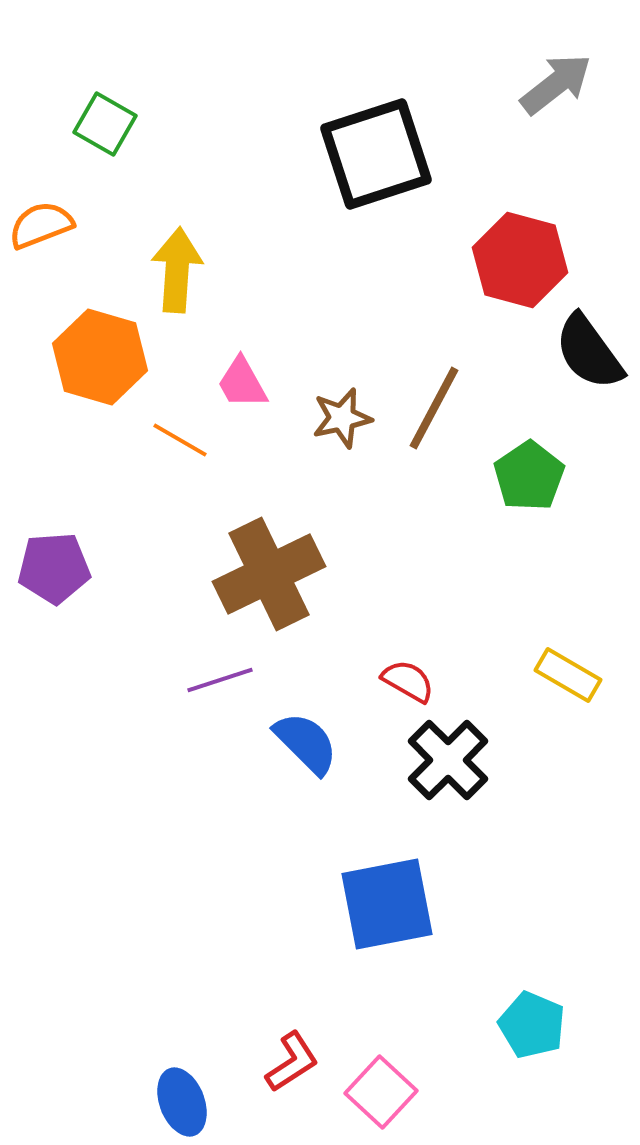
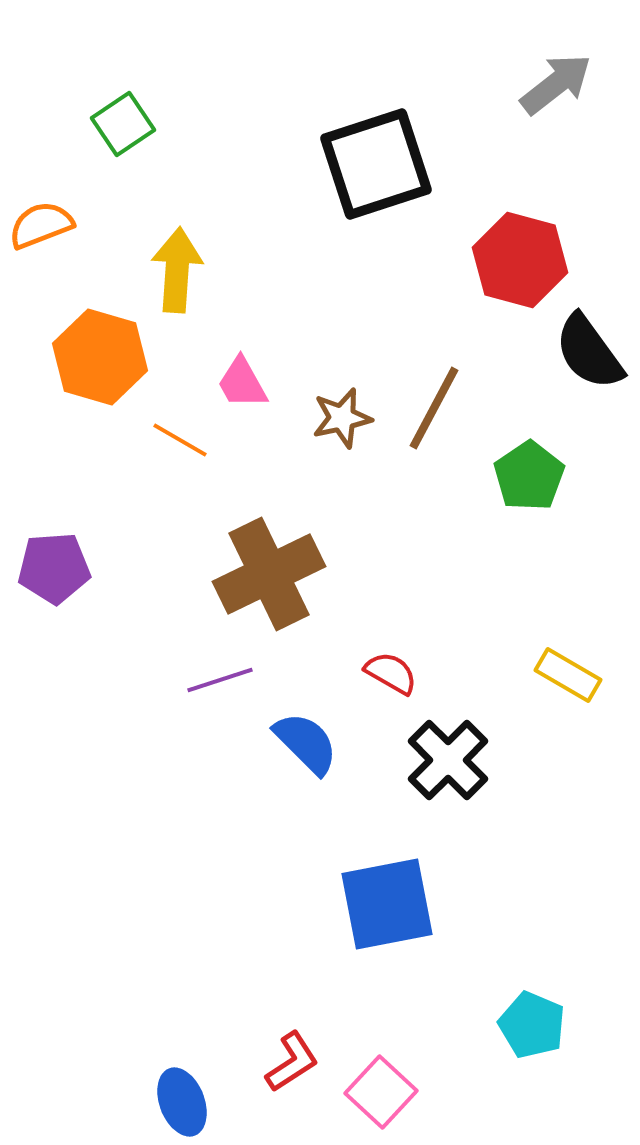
green square: moved 18 px right; rotated 26 degrees clockwise
black square: moved 10 px down
red semicircle: moved 17 px left, 8 px up
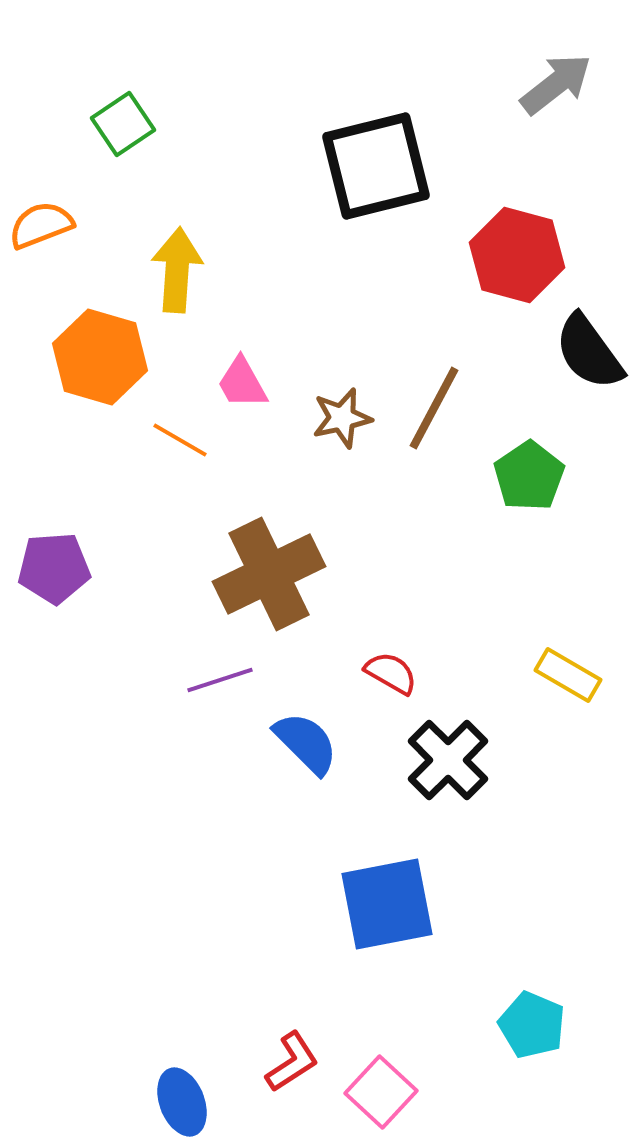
black square: moved 2 px down; rotated 4 degrees clockwise
red hexagon: moved 3 px left, 5 px up
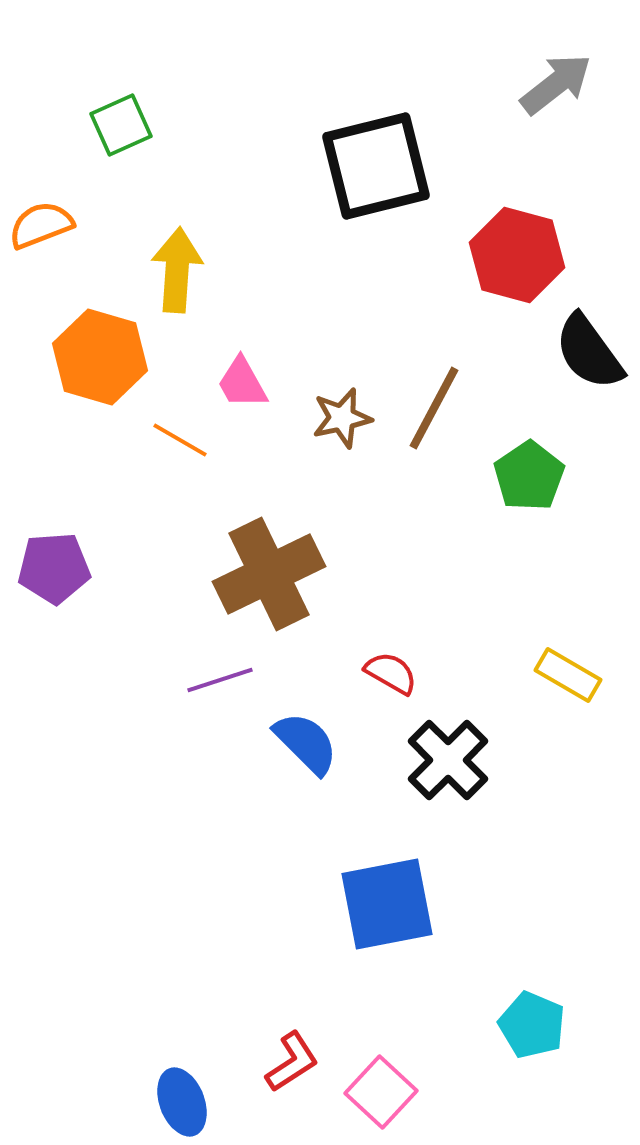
green square: moved 2 px left, 1 px down; rotated 10 degrees clockwise
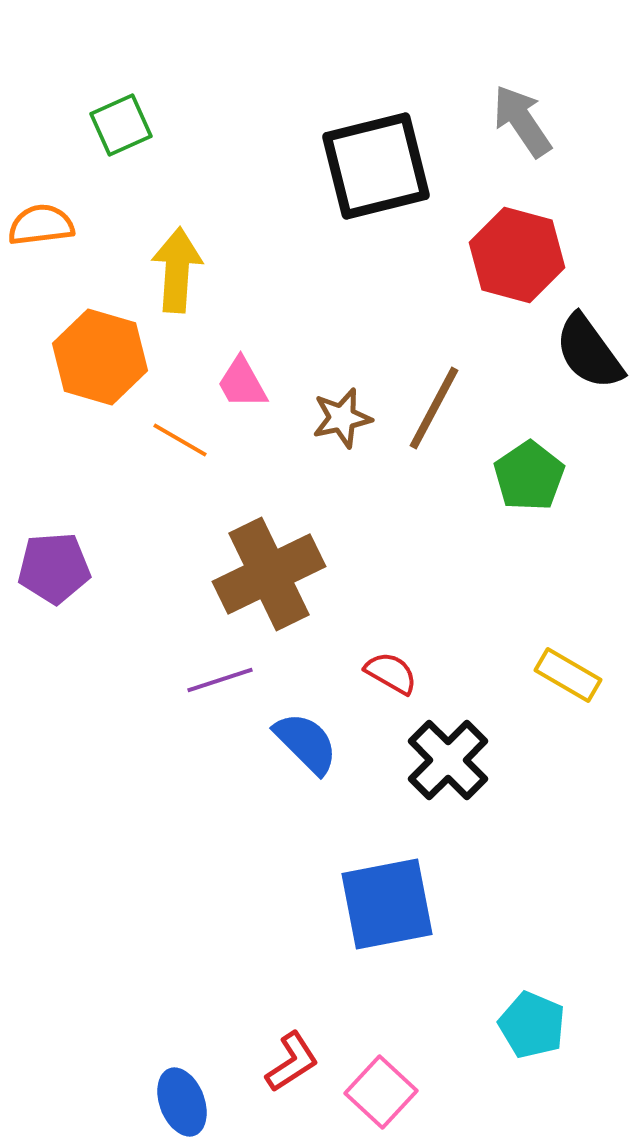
gray arrow: moved 34 px left, 37 px down; rotated 86 degrees counterclockwise
orange semicircle: rotated 14 degrees clockwise
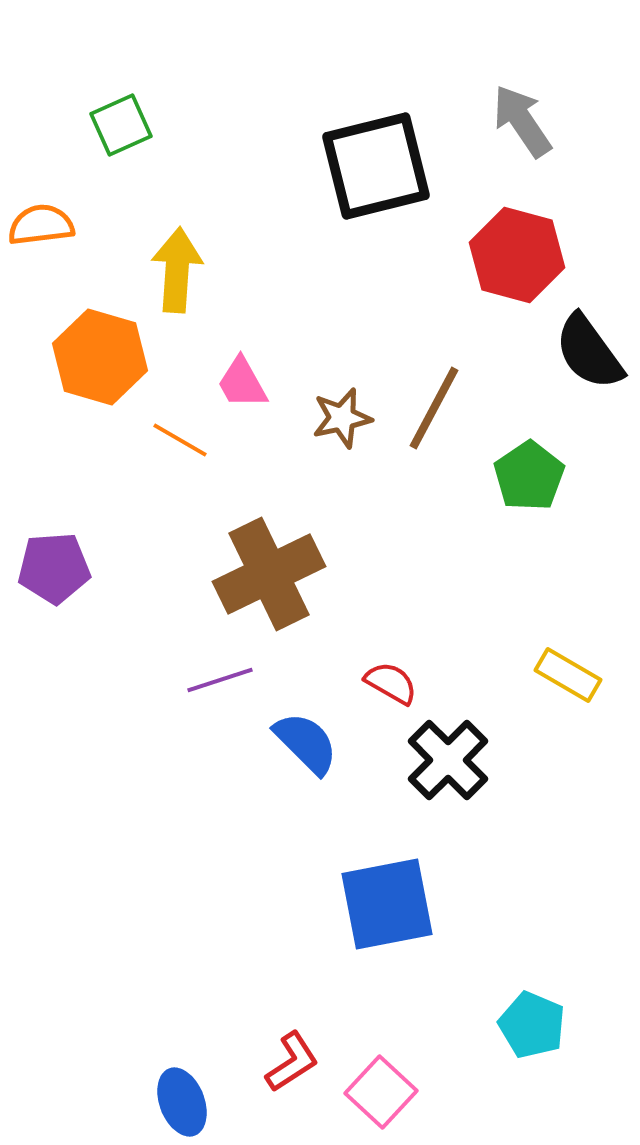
red semicircle: moved 10 px down
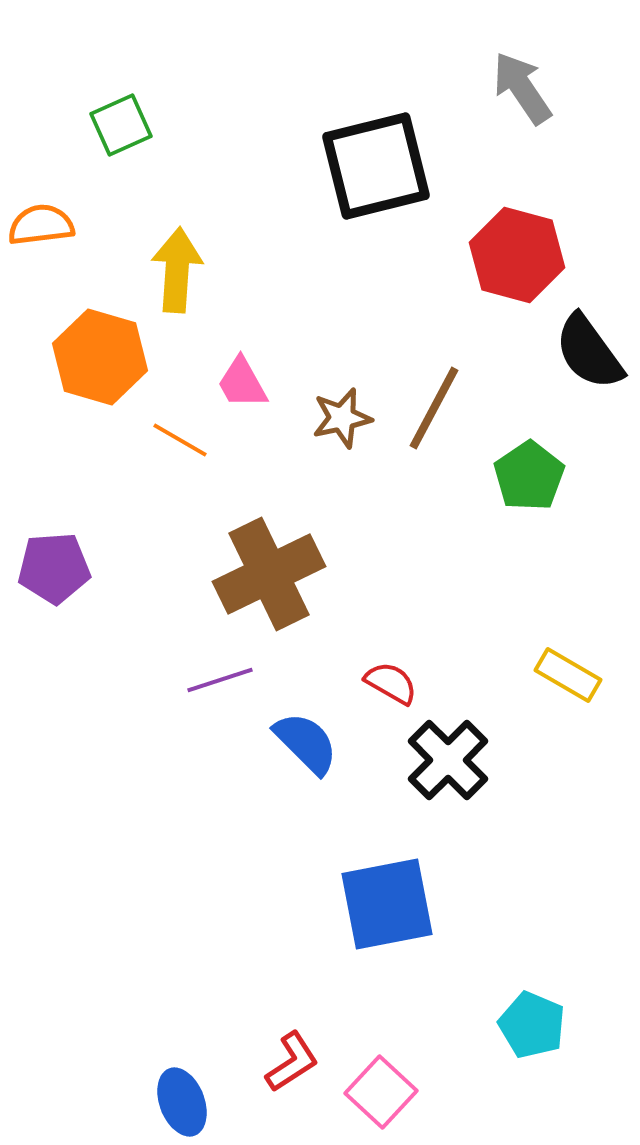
gray arrow: moved 33 px up
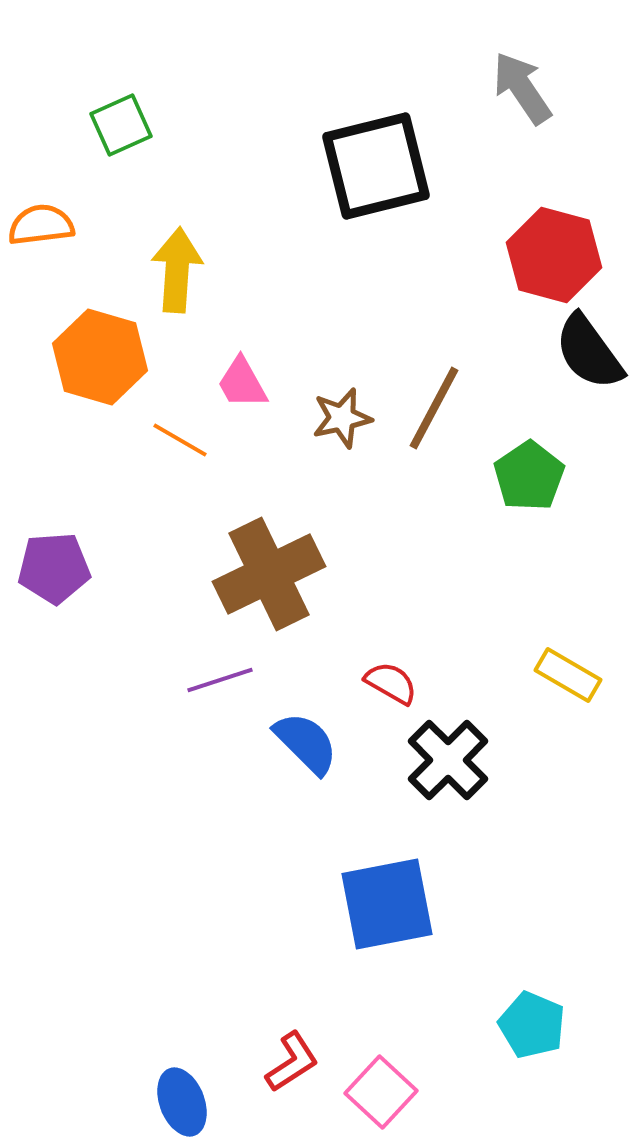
red hexagon: moved 37 px right
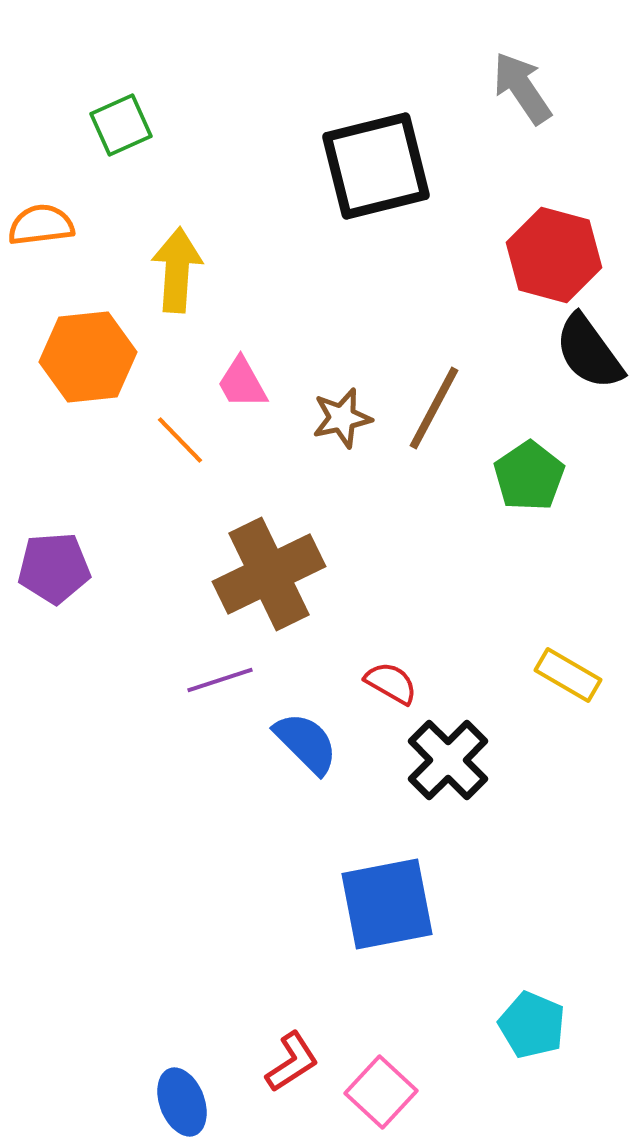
orange hexagon: moved 12 px left; rotated 22 degrees counterclockwise
orange line: rotated 16 degrees clockwise
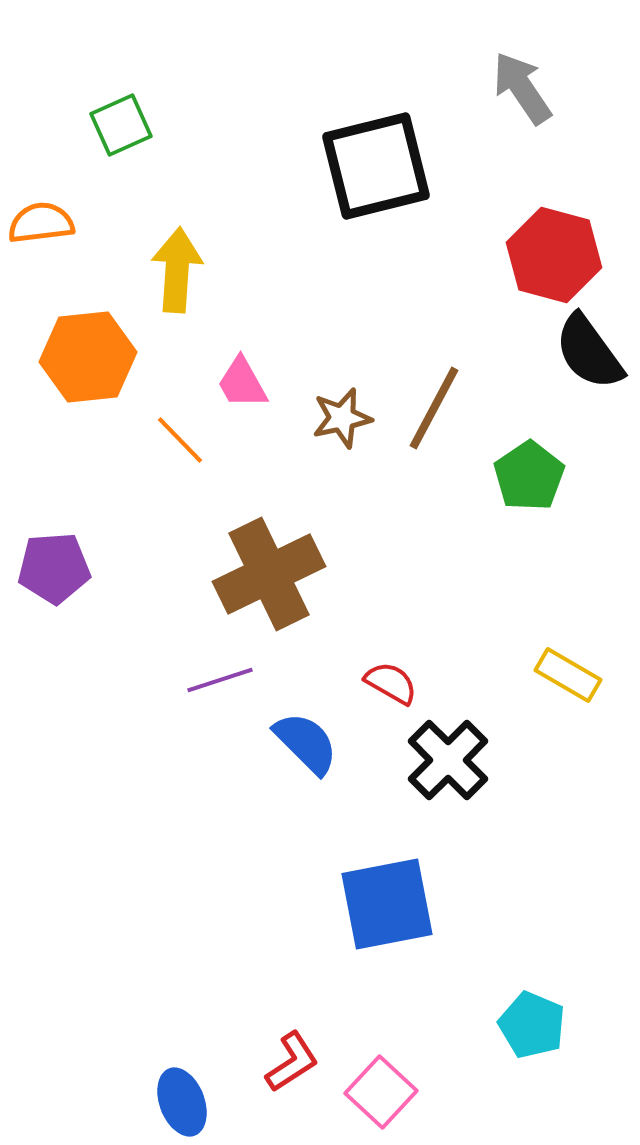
orange semicircle: moved 2 px up
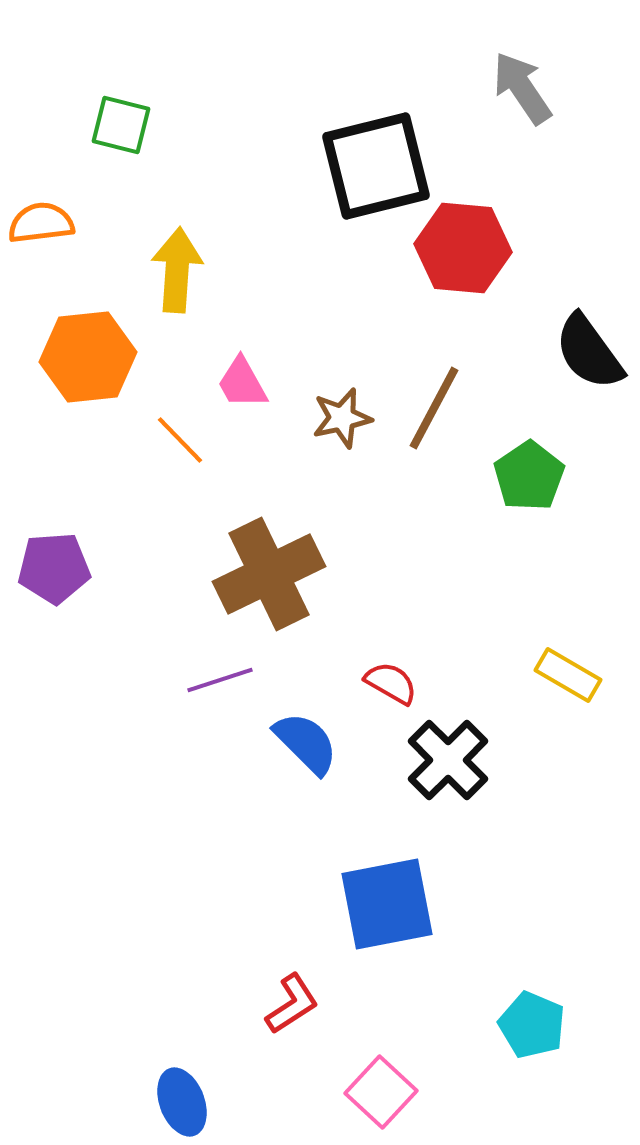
green square: rotated 38 degrees clockwise
red hexagon: moved 91 px left, 7 px up; rotated 10 degrees counterclockwise
red L-shape: moved 58 px up
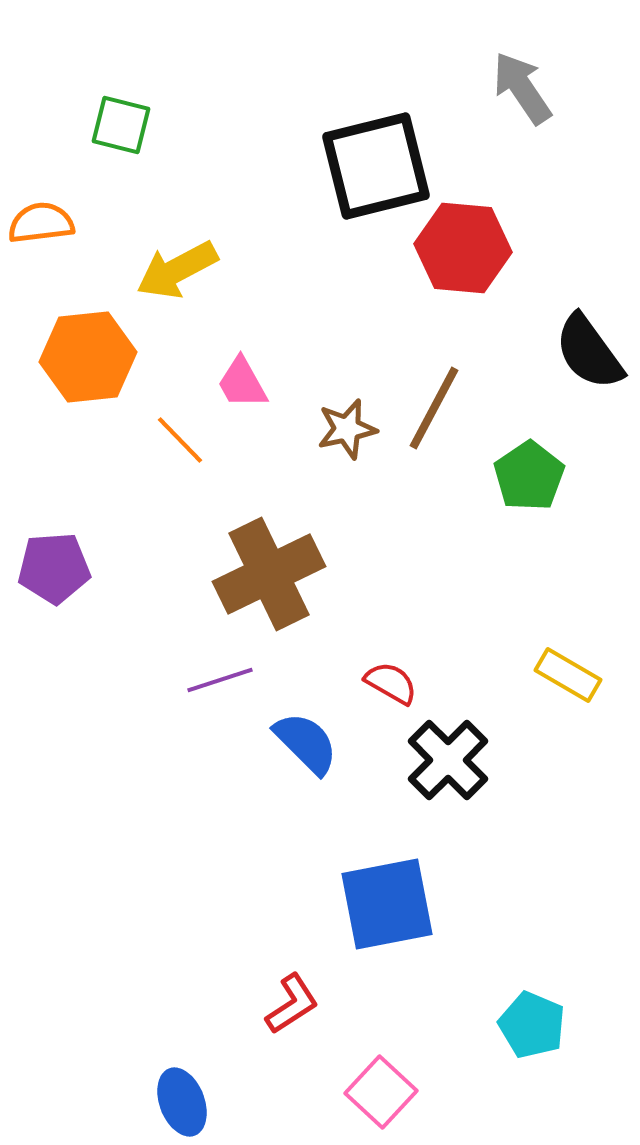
yellow arrow: rotated 122 degrees counterclockwise
brown star: moved 5 px right, 11 px down
